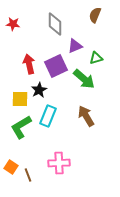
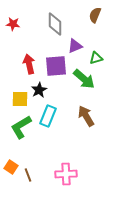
purple square: rotated 20 degrees clockwise
pink cross: moved 7 px right, 11 px down
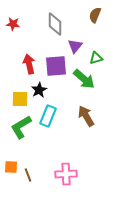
purple triangle: rotated 28 degrees counterclockwise
orange square: rotated 32 degrees counterclockwise
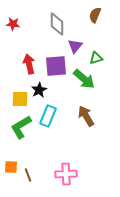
gray diamond: moved 2 px right
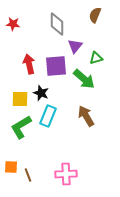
black star: moved 2 px right, 3 px down; rotated 21 degrees counterclockwise
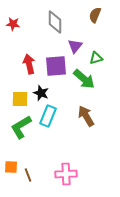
gray diamond: moved 2 px left, 2 px up
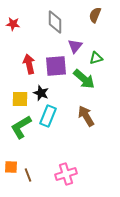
pink cross: rotated 15 degrees counterclockwise
